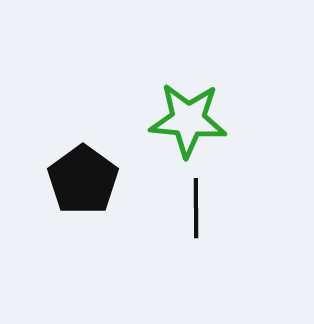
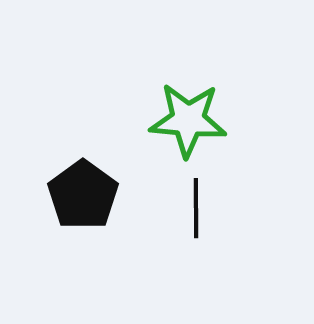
black pentagon: moved 15 px down
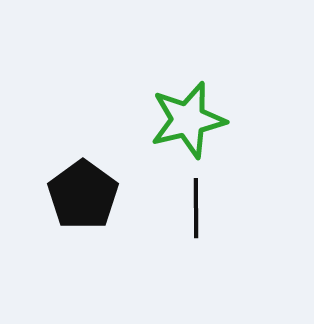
green star: rotated 18 degrees counterclockwise
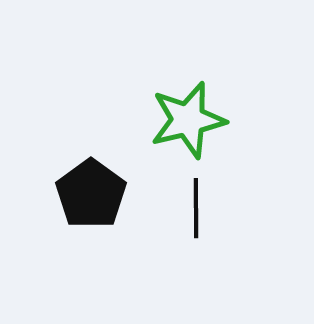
black pentagon: moved 8 px right, 1 px up
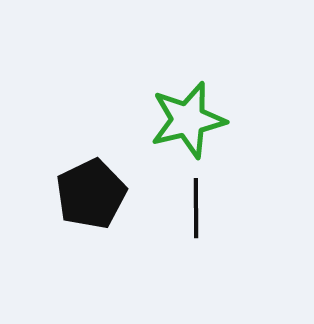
black pentagon: rotated 10 degrees clockwise
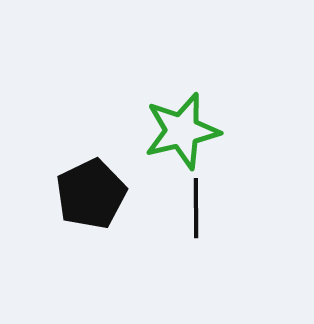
green star: moved 6 px left, 11 px down
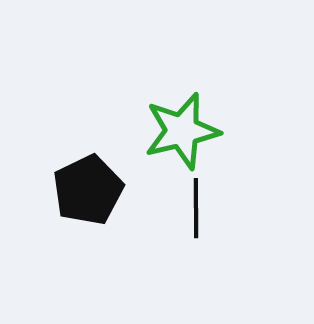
black pentagon: moved 3 px left, 4 px up
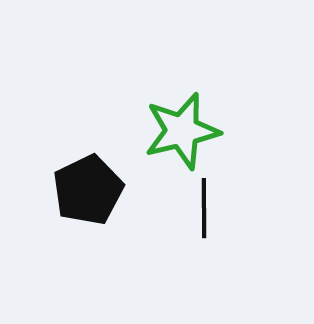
black line: moved 8 px right
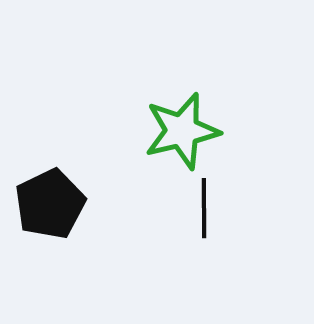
black pentagon: moved 38 px left, 14 px down
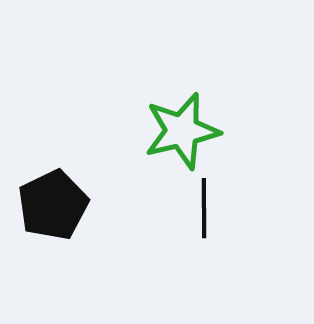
black pentagon: moved 3 px right, 1 px down
